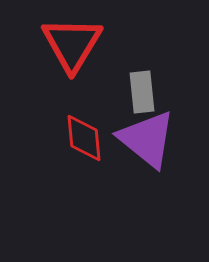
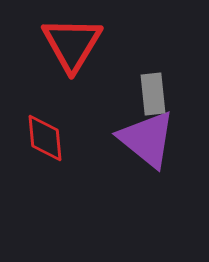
gray rectangle: moved 11 px right, 2 px down
red diamond: moved 39 px left
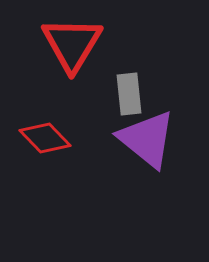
gray rectangle: moved 24 px left
red diamond: rotated 39 degrees counterclockwise
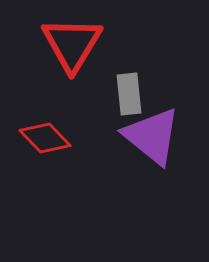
purple triangle: moved 5 px right, 3 px up
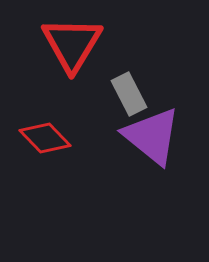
gray rectangle: rotated 21 degrees counterclockwise
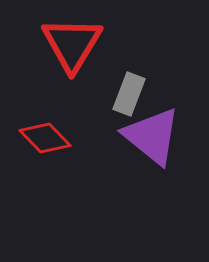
gray rectangle: rotated 48 degrees clockwise
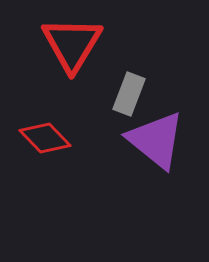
purple triangle: moved 4 px right, 4 px down
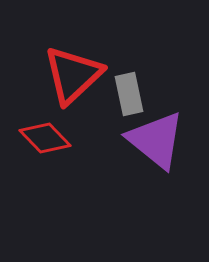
red triangle: moved 1 px right, 31 px down; rotated 16 degrees clockwise
gray rectangle: rotated 33 degrees counterclockwise
